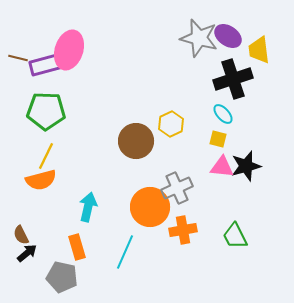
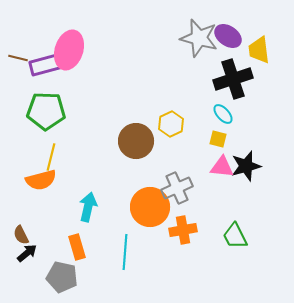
yellow line: moved 5 px right, 1 px down; rotated 12 degrees counterclockwise
cyan line: rotated 20 degrees counterclockwise
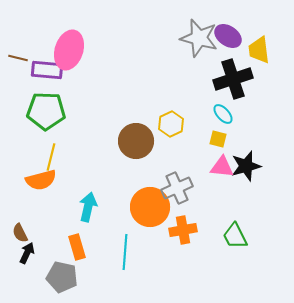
purple rectangle: moved 2 px right, 5 px down; rotated 20 degrees clockwise
brown semicircle: moved 1 px left, 2 px up
black arrow: rotated 25 degrees counterclockwise
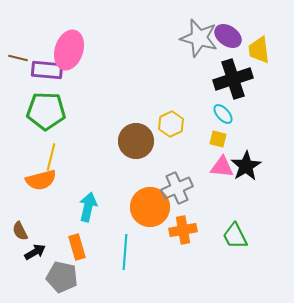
black star: rotated 16 degrees counterclockwise
brown semicircle: moved 2 px up
black arrow: moved 8 px right, 1 px up; rotated 35 degrees clockwise
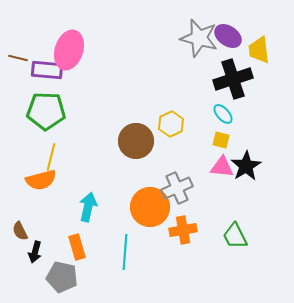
yellow square: moved 3 px right, 1 px down
black arrow: rotated 135 degrees clockwise
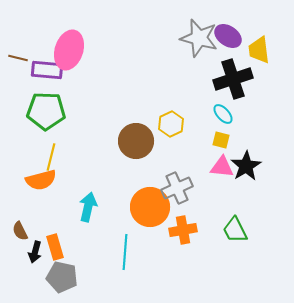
green trapezoid: moved 6 px up
orange rectangle: moved 22 px left
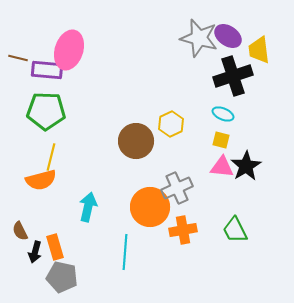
black cross: moved 3 px up
cyan ellipse: rotated 25 degrees counterclockwise
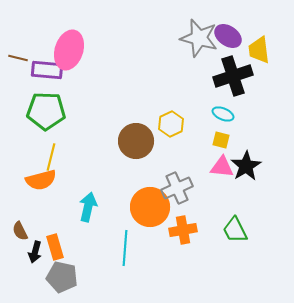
cyan line: moved 4 px up
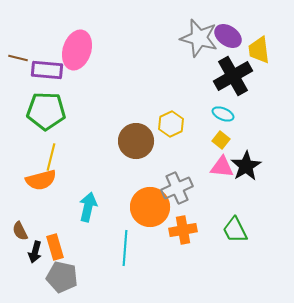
pink ellipse: moved 8 px right
black cross: rotated 12 degrees counterclockwise
yellow square: rotated 24 degrees clockwise
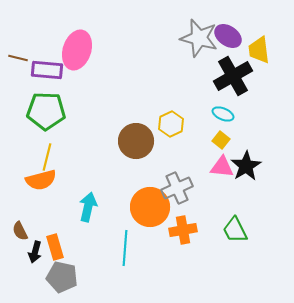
yellow line: moved 4 px left
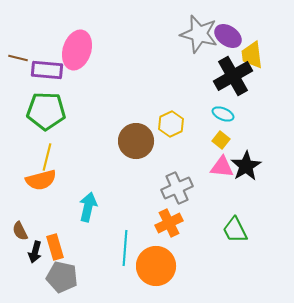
gray star: moved 4 px up
yellow trapezoid: moved 7 px left, 5 px down
orange circle: moved 6 px right, 59 px down
orange cross: moved 14 px left, 7 px up; rotated 16 degrees counterclockwise
